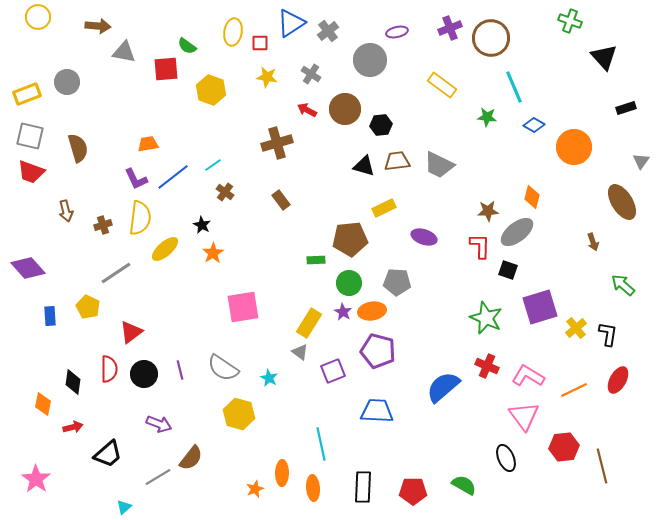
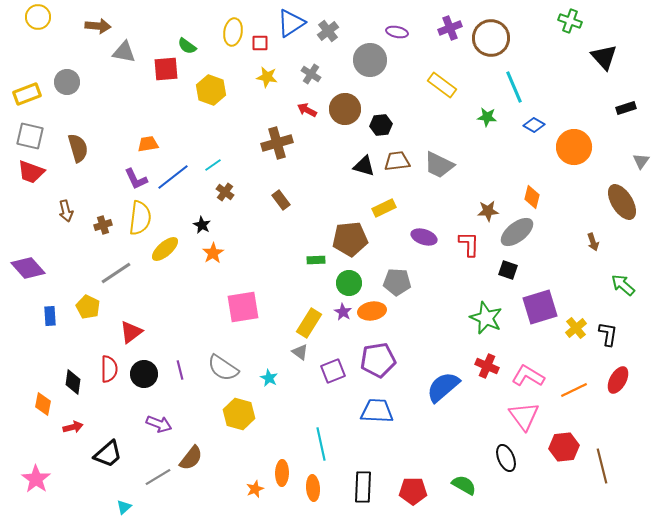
purple ellipse at (397, 32): rotated 25 degrees clockwise
red L-shape at (480, 246): moved 11 px left, 2 px up
purple pentagon at (378, 351): moved 9 px down; rotated 24 degrees counterclockwise
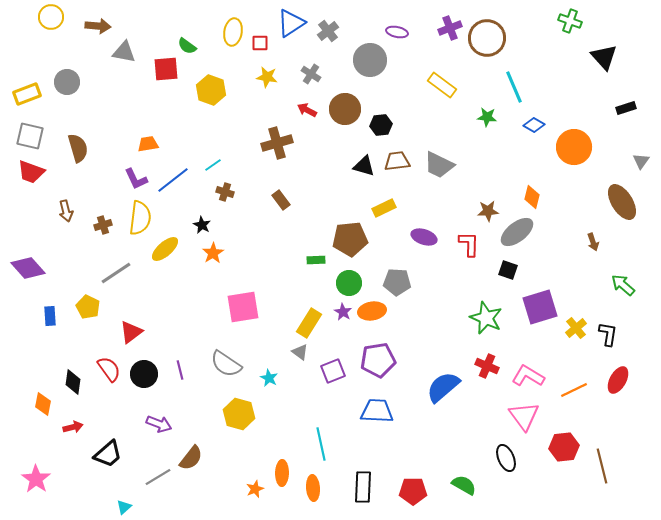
yellow circle at (38, 17): moved 13 px right
brown circle at (491, 38): moved 4 px left
blue line at (173, 177): moved 3 px down
brown cross at (225, 192): rotated 18 degrees counterclockwise
gray semicircle at (223, 368): moved 3 px right, 4 px up
red semicircle at (109, 369): rotated 36 degrees counterclockwise
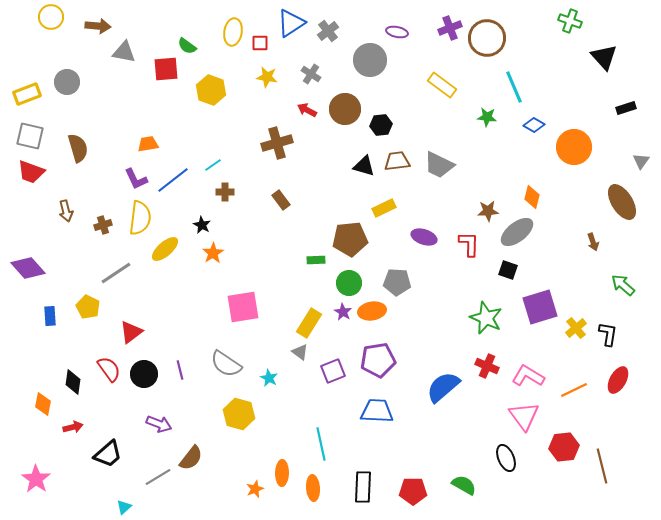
brown cross at (225, 192): rotated 18 degrees counterclockwise
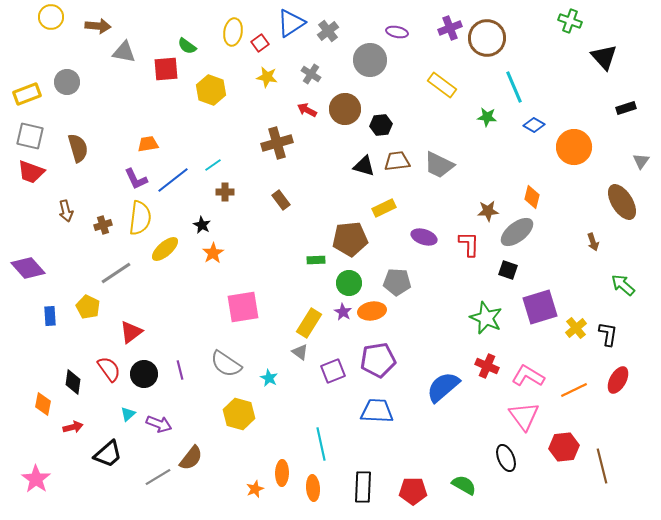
red square at (260, 43): rotated 36 degrees counterclockwise
cyan triangle at (124, 507): moved 4 px right, 93 px up
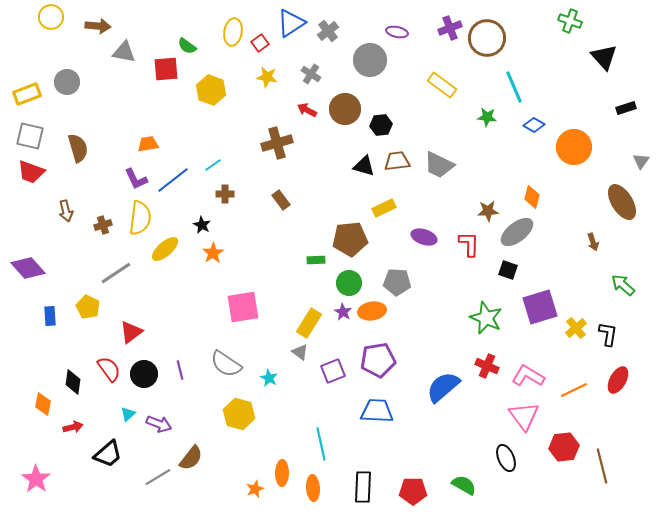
brown cross at (225, 192): moved 2 px down
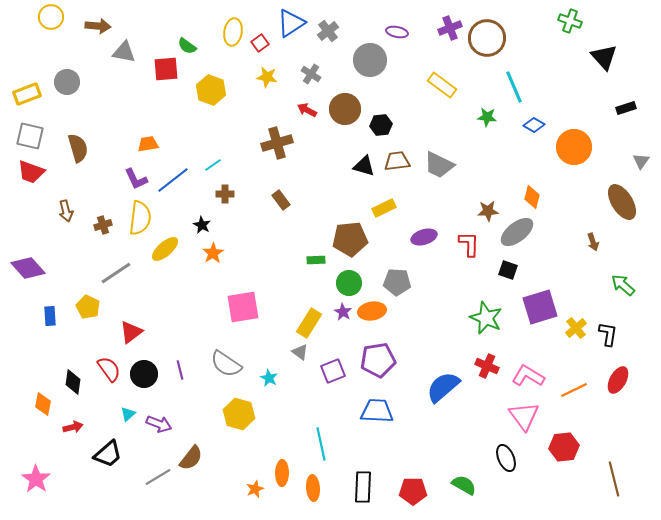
purple ellipse at (424, 237): rotated 35 degrees counterclockwise
brown line at (602, 466): moved 12 px right, 13 px down
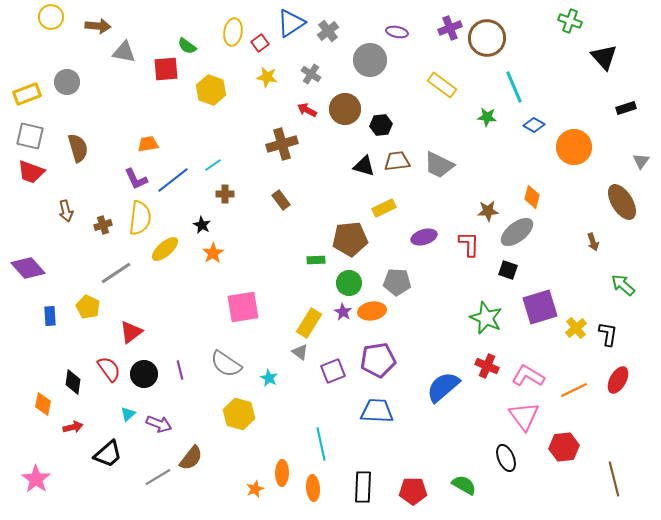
brown cross at (277, 143): moved 5 px right, 1 px down
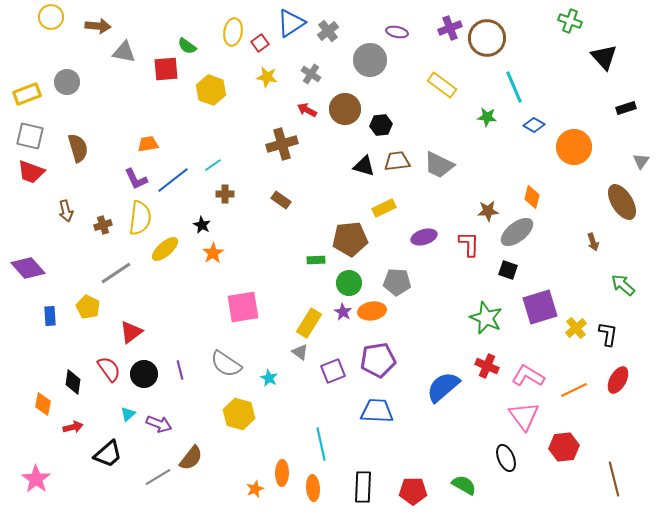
brown rectangle at (281, 200): rotated 18 degrees counterclockwise
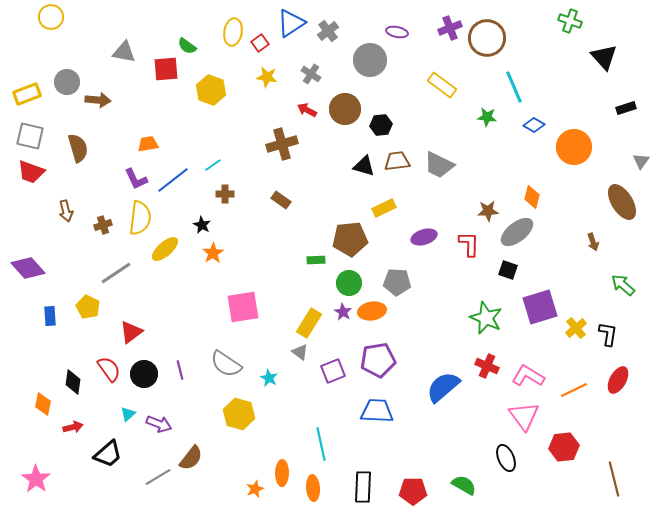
brown arrow at (98, 26): moved 74 px down
